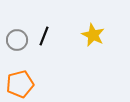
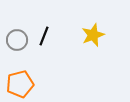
yellow star: rotated 25 degrees clockwise
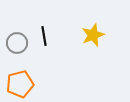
black line: rotated 30 degrees counterclockwise
gray circle: moved 3 px down
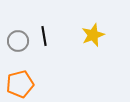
gray circle: moved 1 px right, 2 px up
